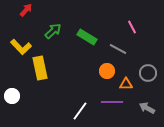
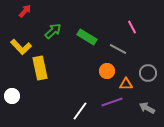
red arrow: moved 1 px left, 1 px down
purple line: rotated 20 degrees counterclockwise
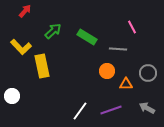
gray line: rotated 24 degrees counterclockwise
yellow rectangle: moved 2 px right, 2 px up
purple line: moved 1 px left, 8 px down
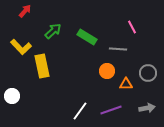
gray arrow: rotated 140 degrees clockwise
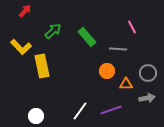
green rectangle: rotated 18 degrees clockwise
white circle: moved 24 px right, 20 px down
gray arrow: moved 10 px up
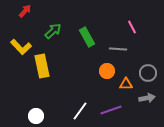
green rectangle: rotated 12 degrees clockwise
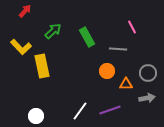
purple line: moved 1 px left
